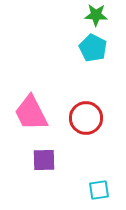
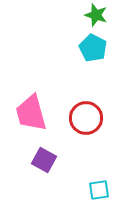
green star: rotated 15 degrees clockwise
pink trapezoid: rotated 12 degrees clockwise
purple square: rotated 30 degrees clockwise
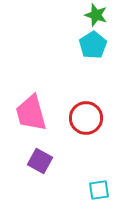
cyan pentagon: moved 3 px up; rotated 12 degrees clockwise
purple square: moved 4 px left, 1 px down
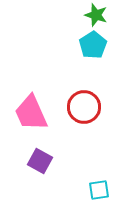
pink trapezoid: rotated 9 degrees counterclockwise
red circle: moved 2 px left, 11 px up
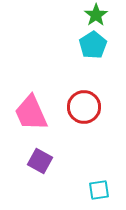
green star: rotated 20 degrees clockwise
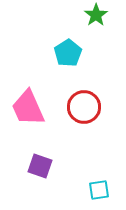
cyan pentagon: moved 25 px left, 8 px down
pink trapezoid: moved 3 px left, 5 px up
purple square: moved 5 px down; rotated 10 degrees counterclockwise
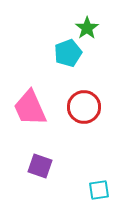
green star: moved 9 px left, 13 px down
cyan pentagon: rotated 12 degrees clockwise
pink trapezoid: moved 2 px right
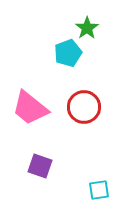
pink trapezoid: rotated 27 degrees counterclockwise
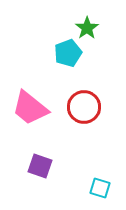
cyan square: moved 1 px right, 2 px up; rotated 25 degrees clockwise
